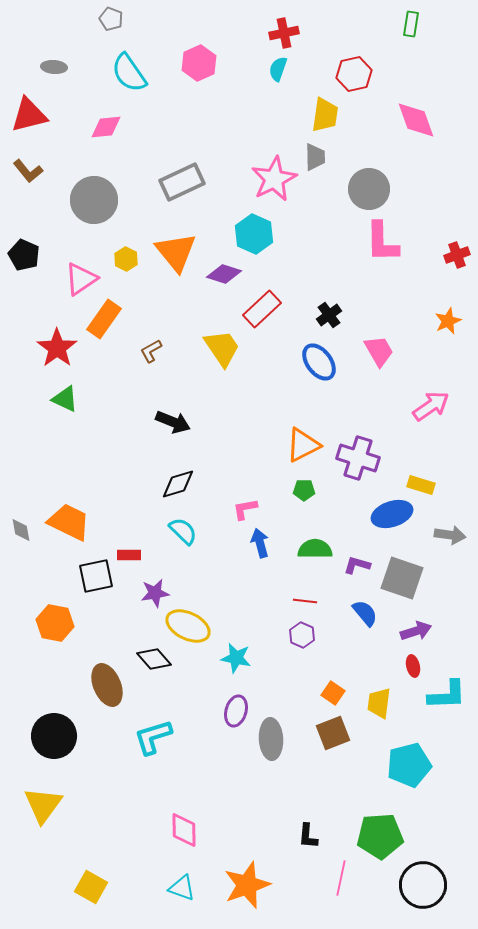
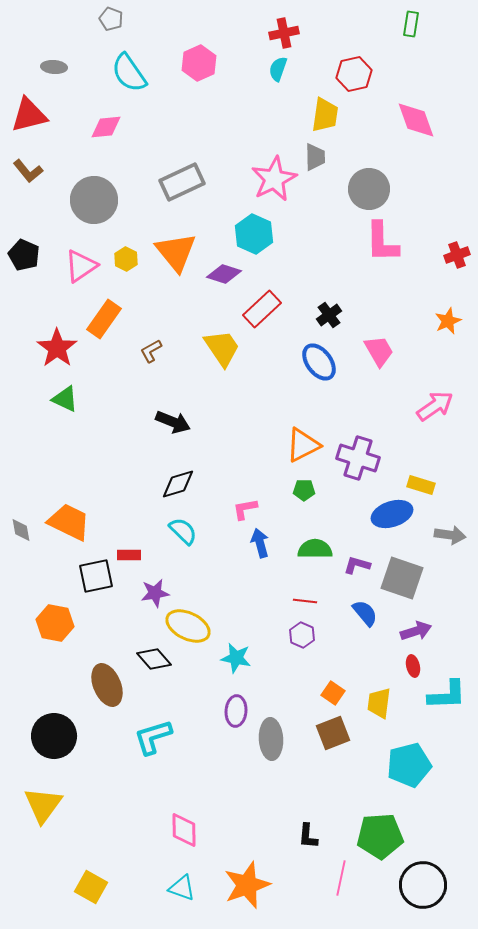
pink triangle at (81, 279): moved 13 px up
pink arrow at (431, 406): moved 4 px right
purple ellipse at (236, 711): rotated 12 degrees counterclockwise
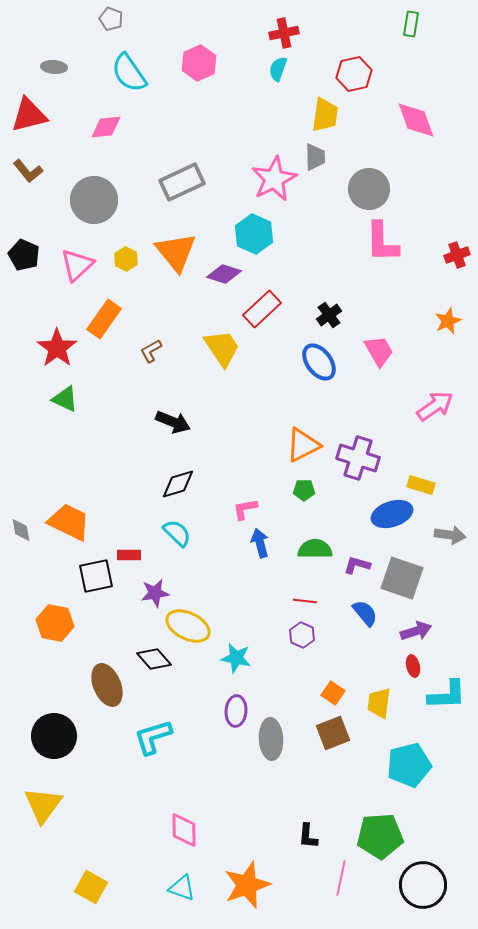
pink triangle at (81, 266): moved 4 px left, 1 px up; rotated 9 degrees counterclockwise
cyan semicircle at (183, 531): moved 6 px left, 2 px down
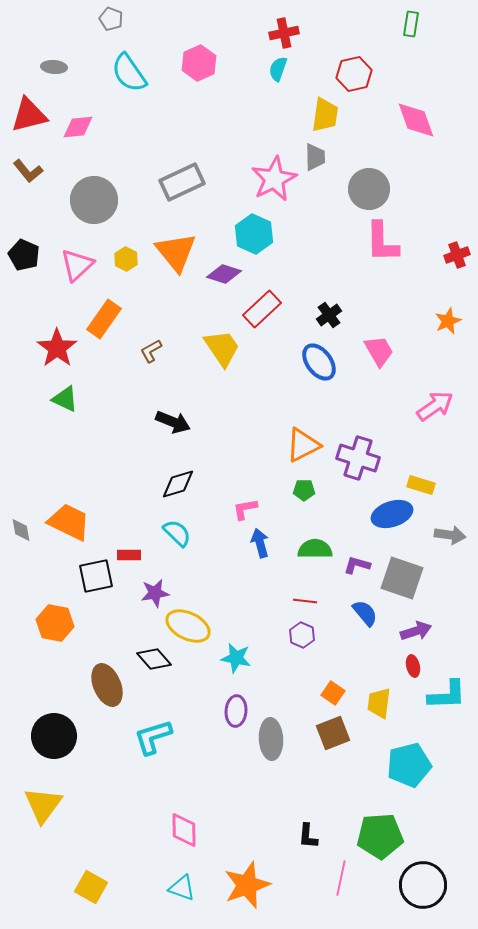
pink diamond at (106, 127): moved 28 px left
